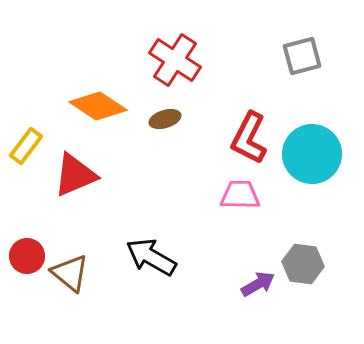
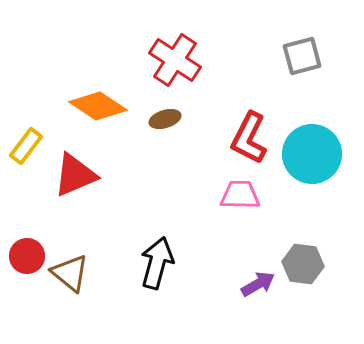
black arrow: moved 6 px right, 6 px down; rotated 75 degrees clockwise
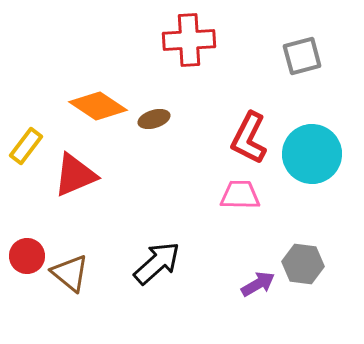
red cross: moved 14 px right, 20 px up; rotated 36 degrees counterclockwise
brown ellipse: moved 11 px left
black arrow: rotated 33 degrees clockwise
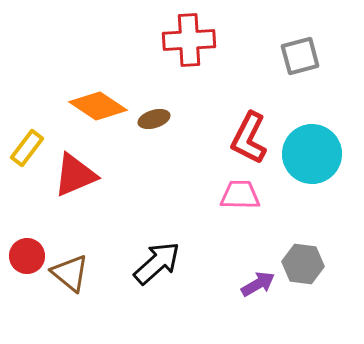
gray square: moved 2 px left
yellow rectangle: moved 1 px right, 2 px down
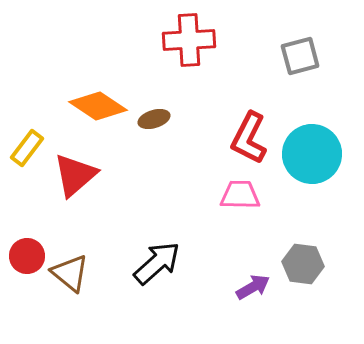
red triangle: rotated 18 degrees counterclockwise
purple arrow: moved 5 px left, 3 px down
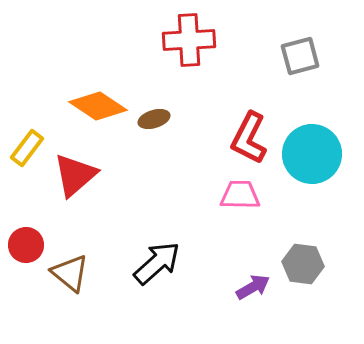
red circle: moved 1 px left, 11 px up
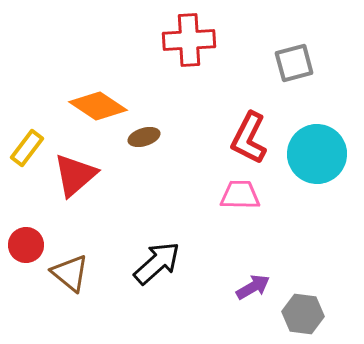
gray square: moved 6 px left, 7 px down
brown ellipse: moved 10 px left, 18 px down
cyan circle: moved 5 px right
gray hexagon: moved 50 px down
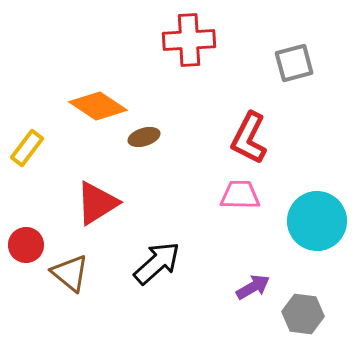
cyan circle: moved 67 px down
red triangle: moved 22 px right, 28 px down; rotated 9 degrees clockwise
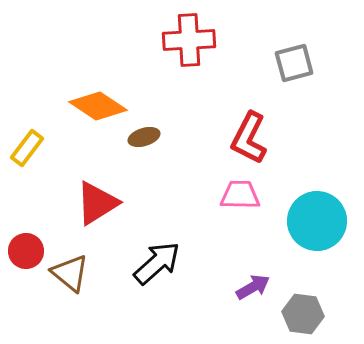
red circle: moved 6 px down
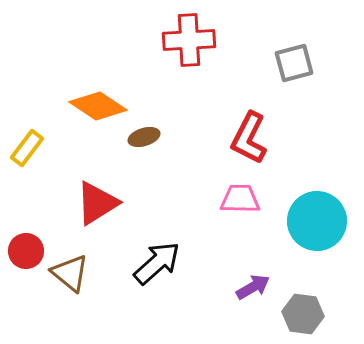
pink trapezoid: moved 4 px down
